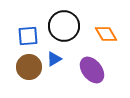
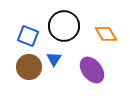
blue square: rotated 25 degrees clockwise
blue triangle: rotated 28 degrees counterclockwise
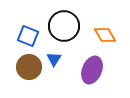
orange diamond: moved 1 px left, 1 px down
purple ellipse: rotated 60 degrees clockwise
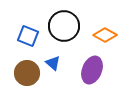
orange diamond: rotated 30 degrees counterclockwise
blue triangle: moved 1 px left, 4 px down; rotated 21 degrees counterclockwise
brown circle: moved 2 px left, 6 px down
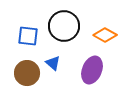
blue square: rotated 15 degrees counterclockwise
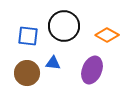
orange diamond: moved 2 px right
blue triangle: rotated 35 degrees counterclockwise
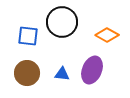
black circle: moved 2 px left, 4 px up
blue triangle: moved 9 px right, 11 px down
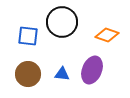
orange diamond: rotated 10 degrees counterclockwise
brown circle: moved 1 px right, 1 px down
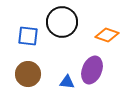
blue triangle: moved 5 px right, 8 px down
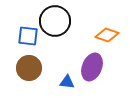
black circle: moved 7 px left, 1 px up
purple ellipse: moved 3 px up
brown circle: moved 1 px right, 6 px up
